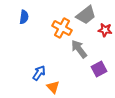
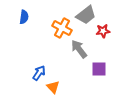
red star: moved 2 px left, 1 px down; rotated 16 degrees counterclockwise
purple square: rotated 28 degrees clockwise
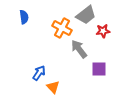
blue semicircle: rotated 16 degrees counterclockwise
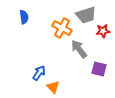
gray trapezoid: rotated 20 degrees clockwise
purple square: rotated 14 degrees clockwise
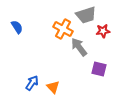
blue semicircle: moved 7 px left, 10 px down; rotated 24 degrees counterclockwise
orange cross: moved 1 px right, 1 px down
gray arrow: moved 2 px up
blue arrow: moved 7 px left, 10 px down
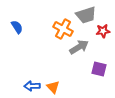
gray arrow: rotated 96 degrees clockwise
blue arrow: moved 3 px down; rotated 126 degrees counterclockwise
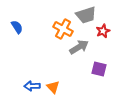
red star: rotated 16 degrees counterclockwise
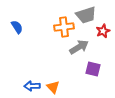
orange cross: moved 1 px right, 2 px up; rotated 36 degrees counterclockwise
purple square: moved 6 px left
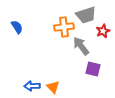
gray arrow: moved 2 px right, 1 px up; rotated 96 degrees counterclockwise
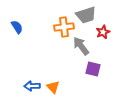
red star: moved 1 px down
